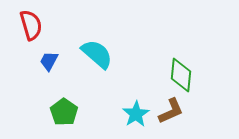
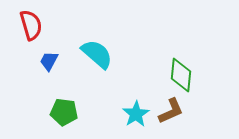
green pentagon: rotated 28 degrees counterclockwise
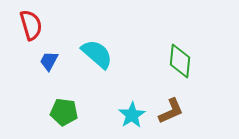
green diamond: moved 1 px left, 14 px up
cyan star: moved 4 px left, 1 px down
